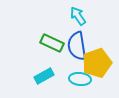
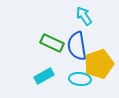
cyan arrow: moved 6 px right
yellow pentagon: moved 2 px right, 1 px down
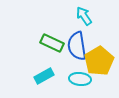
yellow pentagon: moved 3 px up; rotated 12 degrees counterclockwise
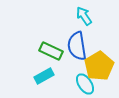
green rectangle: moved 1 px left, 8 px down
yellow pentagon: moved 5 px down
cyan ellipse: moved 5 px right, 5 px down; rotated 50 degrees clockwise
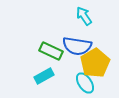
blue semicircle: rotated 72 degrees counterclockwise
yellow pentagon: moved 4 px left, 3 px up
cyan ellipse: moved 1 px up
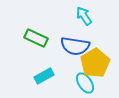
blue semicircle: moved 2 px left
green rectangle: moved 15 px left, 13 px up
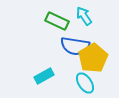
green rectangle: moved 21 px right, 17 px up
yellow pentagon: moved 2 px left, 5 px up
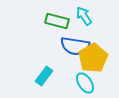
green rectangle: rotated 10 degrees counterclockwise
cyan rectangle: rotated 24 degrees counterclockwise
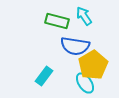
yellow pentagon: moved 7 px down
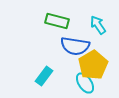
cyan arrow: moved 14 px right, 9 px down
